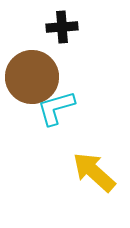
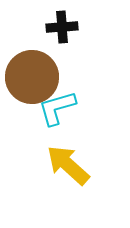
cyan L-shape: moved 1 px right
yellow arrow: moved 26 px left, 7 px up
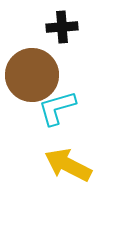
brown circle: moved 2 px up
yellow arrow: rotated 15 degrees counterclockwise
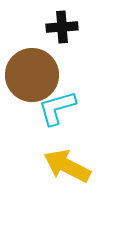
yellow arrow: moved 1 px left, 1 px down
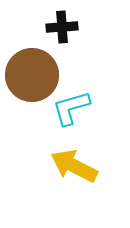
cyan L-shape: moved 14 px right
yellow arrow: moved 7 px right
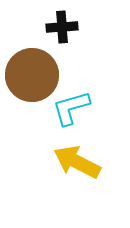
yellow arrow: moved 3 px right, 4 px up
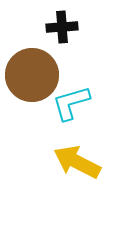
cyan L-shape: moved 5 px up
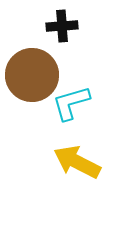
black cross: moved 1 px up
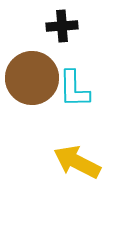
brown circle: moved 3 px down
cyan L-shape: moved 3 px right, 14 px up; rotated 75 degrees counterclockwise
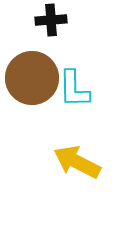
black cross: moved 11 px left, 6 px up
